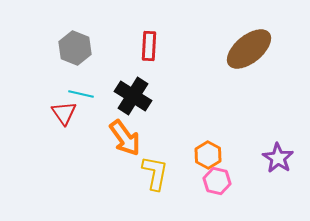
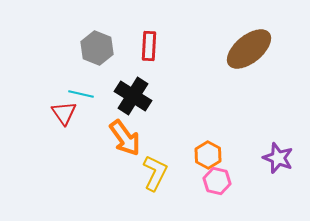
gray hexagon: moved 22 px right
purple star: rotated 12 degrees counterclockwise
yellow L-shape: rotated 15 degrees clockwise
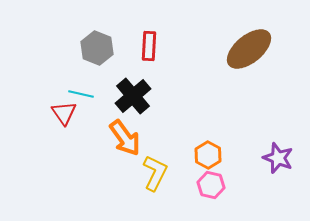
black cross: rotated 18 degrees clockwise
pink hexagon: moved 6 px left, 4 px down
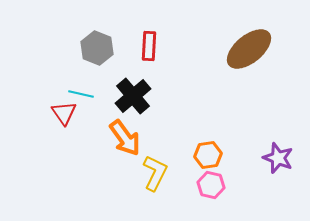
orange hexagon: rotated 24 degrees clockwise
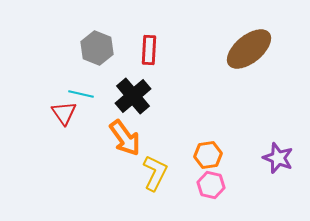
red rectangle: moved 4 px down
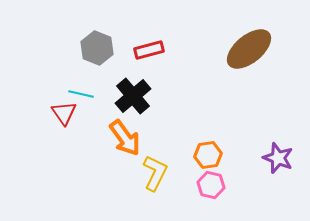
red rectangle: rotated 72 degrees clockwise
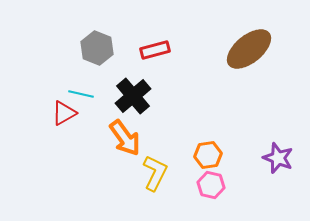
red rectangle: moved 6 px right
red triangle: rotated 36 degrees clockwise
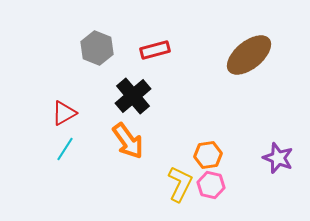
brown ellipse: moved 6 px down
cyan line: moved 16 px left, 55 px down; rotated 70 degrees counterclockwise
orange arrow: moved 3 px right, 3 px down
yellow L-shape: moved 25 px right, 11 px down
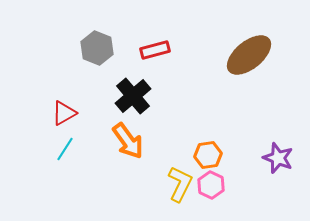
pink hexagon: rotated 12 degrees clockwise
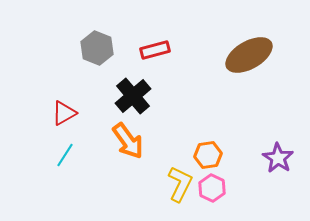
brown ellipse: rotated 9 degrees clockwise
cyan line: moved 6 px down
purple star: rotated 12 degrees clockwise
pink hexagon: moved 1 px right, 3 px down
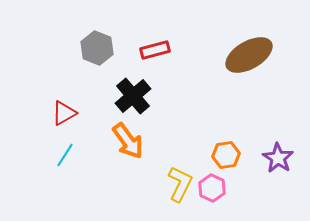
orange hexagon: moved 18 px right
